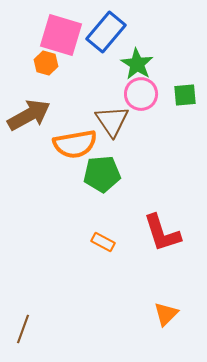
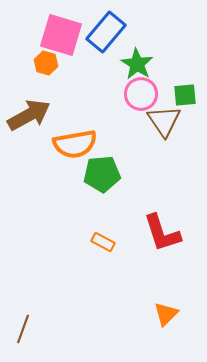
brown triangle: moved 52 px right
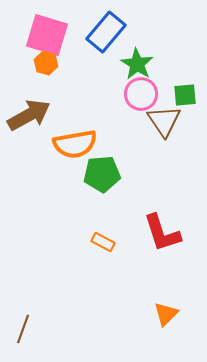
pink square: moved 14 px left
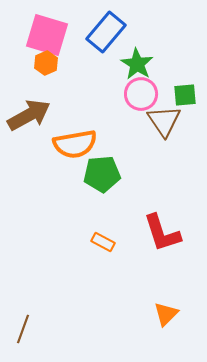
orange hexagon: rotated 20 degrees clockwise
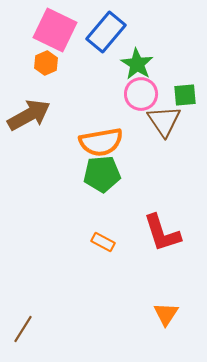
pink square: moved 8 px right, 5 px up; rotated 9 degrees clockwise
orange semicircle: moved 26 px right, 2 px up
orange triangle: rotated 12 degrees counterclockwise
brown line: rotated 12 degrees clockwise
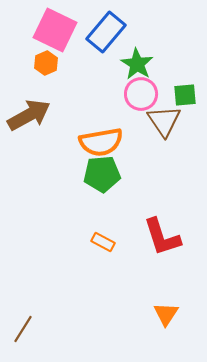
red L-shape: moved 4 px down
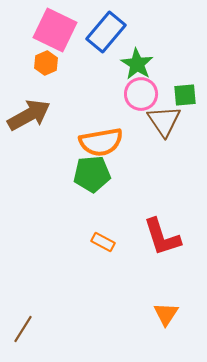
green pentagon: moved 10 px left
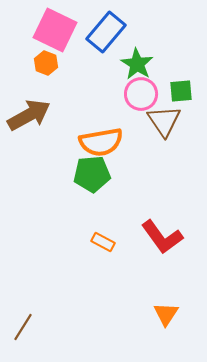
orange hexagon: rotated 15 degrees counterclockwise
green square: moved 4 px left, 4 px up
red L-shape: rotated 18 degrees counterclockwise
brown line: moved 2 px up
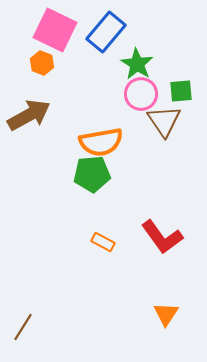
orange hexagon: moved 4 px left
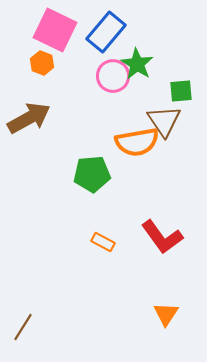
pink circle: moved 28 px left, 18 px up
brown arrow: moved 3 px down
orange semicircle: moved 36 px right
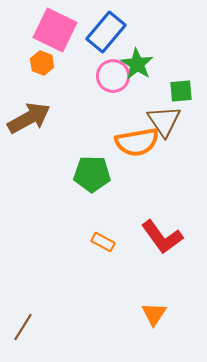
green pentagon: rotated 6 degrees clockwise
orange triangle: moved 12 px left
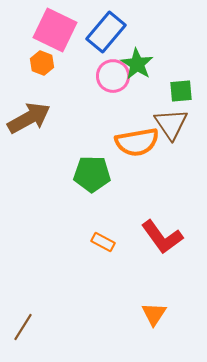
brown triangle: moved 7 px right, 3 px down
